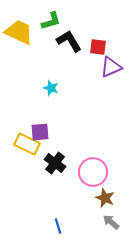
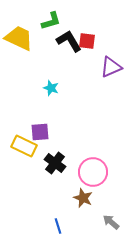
yellow trapezoid: moved 6 px down
red square: moved 11 px left, 6 px up
yellow rectangle: moved 3 px left, 2 px down
brown star: moved 22 px left
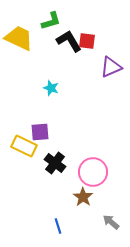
brown star: moved 1 px up; rotated 12 degrees clockwise
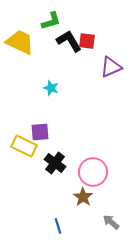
yellow trapezoid: moved 1 px right, 4 px down
